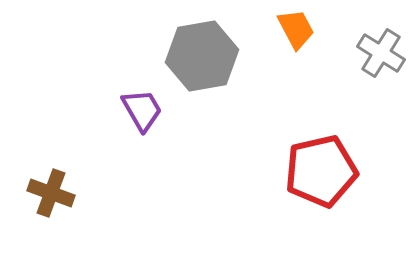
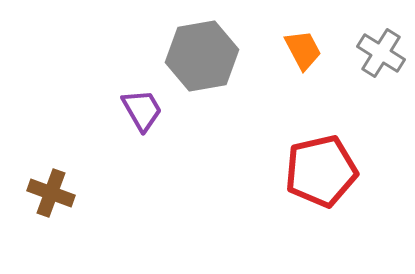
orange trapezoid: moved 7 px right, 21 px down
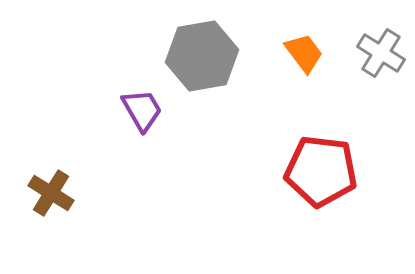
orange trapezoid: moved 1 px right, 3 px down; rotated 9 degrees counterclockwise
red pentagon: rotated 20 degrees clockwise
brown cross: rotated 12 degrees clockwise
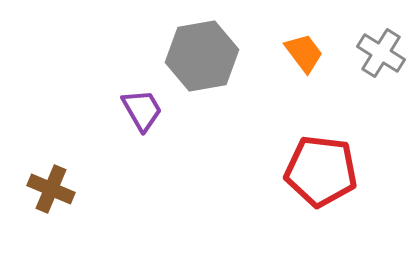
brown cross: moved 4 px up; rotated 9 degrees counterclockwise
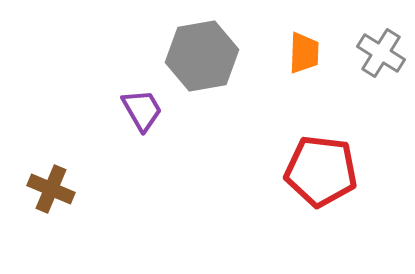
orange trapezoid: rotated 39 degrees clockwise
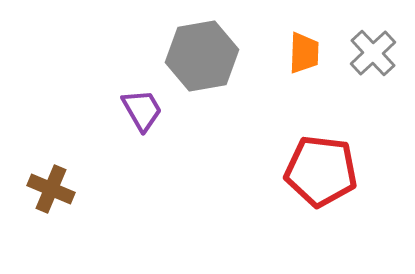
gray cross: moved 8 px left; rotated 15 degrees clockwise
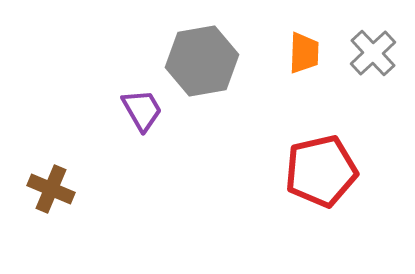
gray hexagon: moved 5 px down
red pentagon: rotated 20 degrees counterclockwise
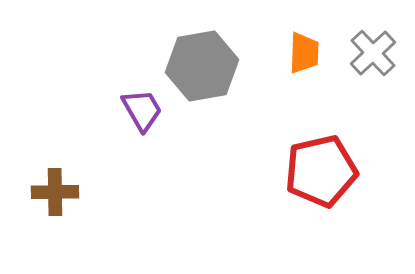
gray hexagon: moved 5 px down
brown cross: moved 4 px right, 3 px down; rotated 24 degrees counterclockwise
